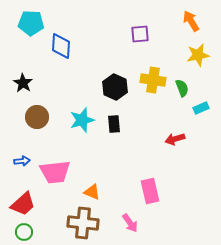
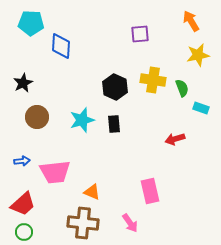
black star: rotated 12 degrees clockwise
cyan rectangle: rotated 42 degrees clockwise
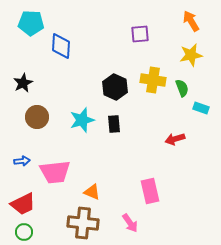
yellow star: moved 7 px left
red trapezoid: rotated 16 degrees clockwise
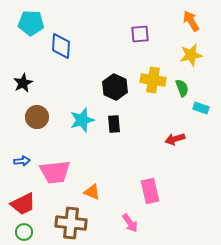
brown cross: moved 12 px left
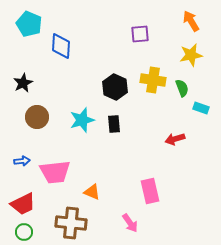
cyan pentagon: moved 2 px left, 1 px down; rotated 20 degrees clockwise
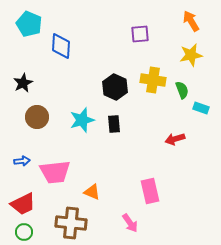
green semicircle: moved 2 px down
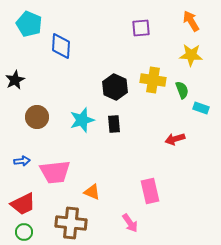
purple square: moved 1 px right, 6 px up
yellow star: rotated 15 degrees clockwise
black star: moved 8 px left, 3 px up
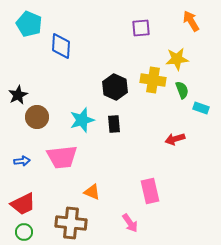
yellow star: moved 14 px left, 4 px down; rotated 10 degrees counterclockwise
black star: moved 3 px right, 15 px down
pink trapezoid: moved 7 px right, 15 px up
